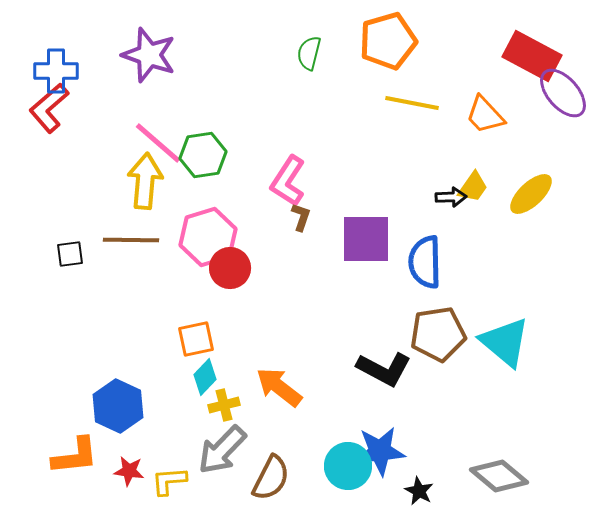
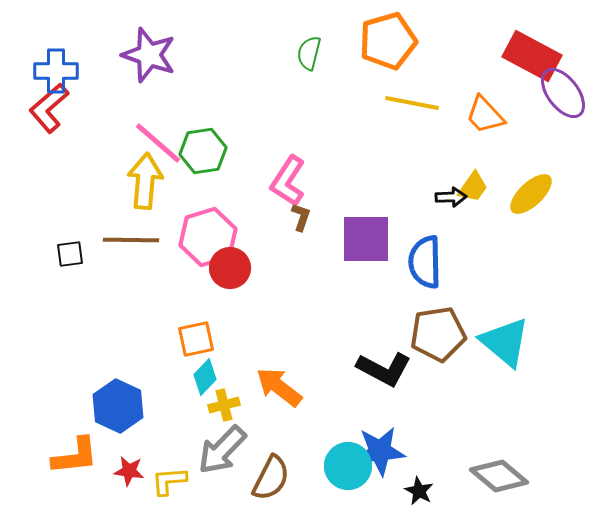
purple ellipse: rotated 4 degrees clockwise
green hexagon: moved 4 px up
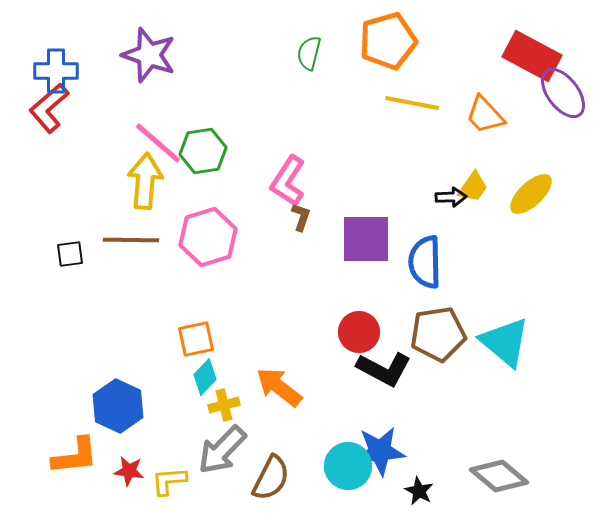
red circle: moved 129 px right, 64 px down
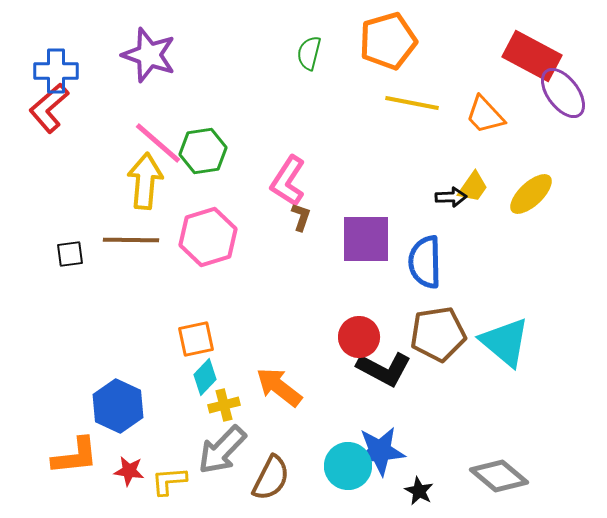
red circle: moved 5 px down
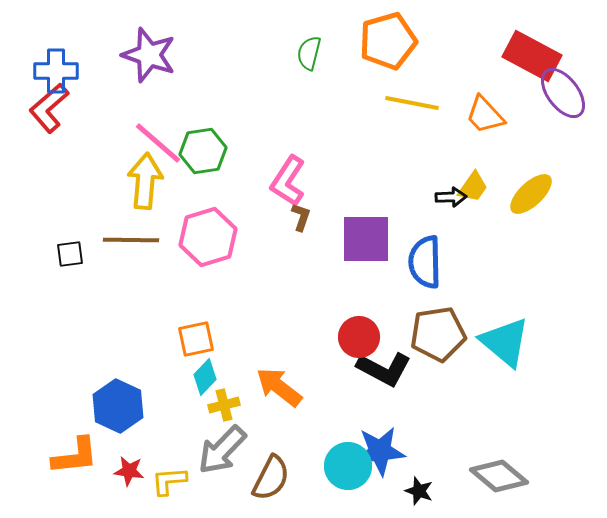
black star: rotated 8 degrees counterclockwise
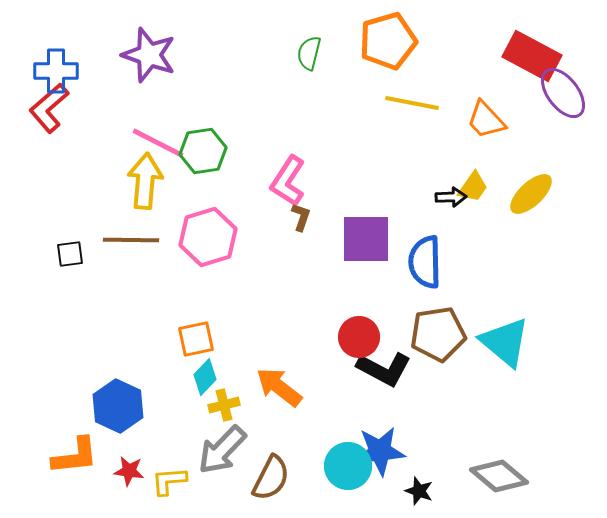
orange trapezoid: moved 1 px right, 5 px down
pink line: rotated 14 degrees counterclockwise
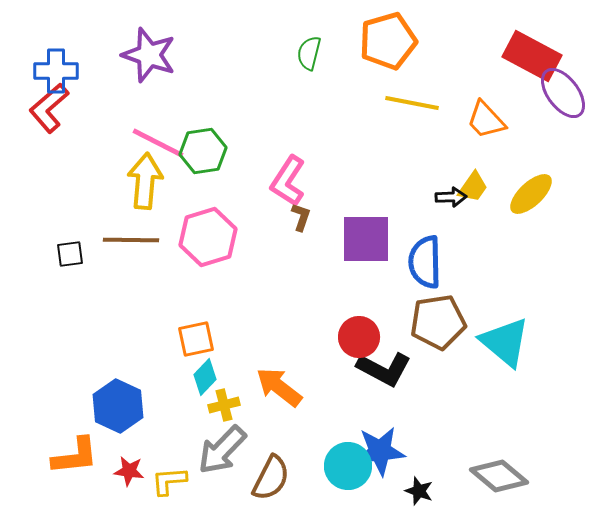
brown pentagon: moved 12 px up
